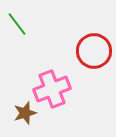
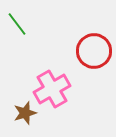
pink cross: rotated 9 degrees counterclockwise
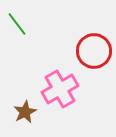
pink cross: moved 8 px right
brown star: moved 1 px up; rotated 10 degrees counterclockwise
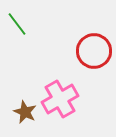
pink cross: moved 10 px down
brown star: rotated 20 degrees counterclockwise
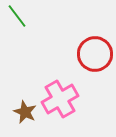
green line: moved 8 px up
red circle: moved 1 px right, 3 px down
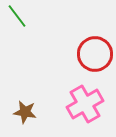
pink cross: moved 25 px right, 5 px down
brown star: rotated 15 degrees counterclockwise
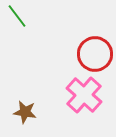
pink cross: moved 1 px left, 9 px up; rotated 18 degrees counterclockwise
